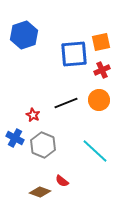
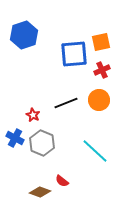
gray hexagon: moved 1 px left, 2 px up
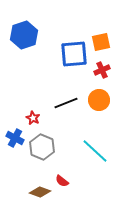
red star: moved 3 px down
gray hexagon: moved 4 px down
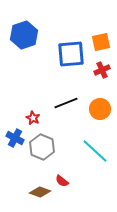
blue square: moved 3 px left
orange circle: moved 1 px right, 9 px down
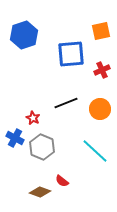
orange square: moved 11 px up
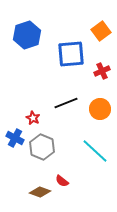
orange square: rotated 24 degrees counterclockwise
blue hexagon: moved 3 px right
red cross: moved 1 px down
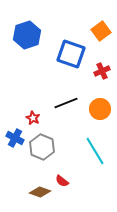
blue square: rotated 24 degrees clockwise
cyan line: rotated 16 degrees clockwise
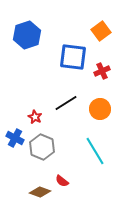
blue square: moved 2 px right, 3 px down; rotated 12 degrees counterclockwise
black line: rotated 10 degrees counterclockwise
red star: moved 2 px right, 1 px up
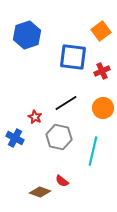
orange circle: moved 3 px right, 1 px up
gray hexagon: moved 17 px right, 10 px up; rotated 10 degrees counterclockwise
cyan line: moved 2 px left; rotated 44 degrees clockwise
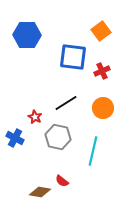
blue hexagon: rotated 20 degrees clockwise
gray hexagon: moved 1 px left
brown diamond: rotated 10 degrees counterclockwise
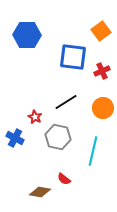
black line: moved 1 px up
red semicircle: moved 2 px right, 2 px up
